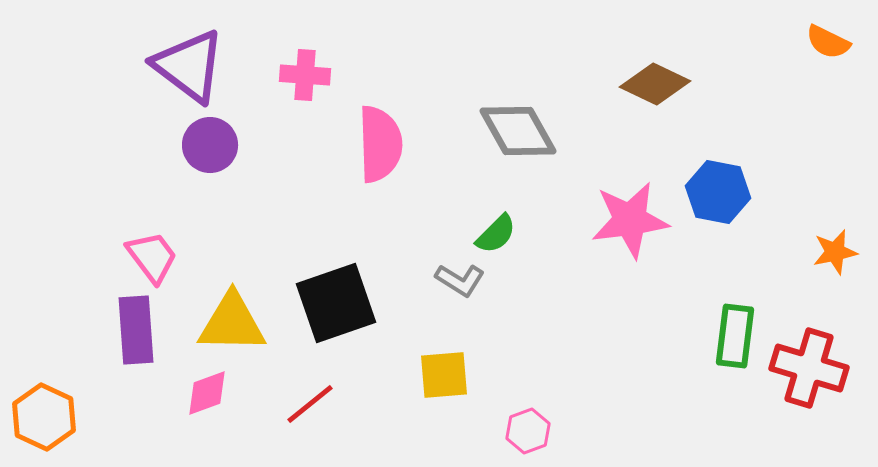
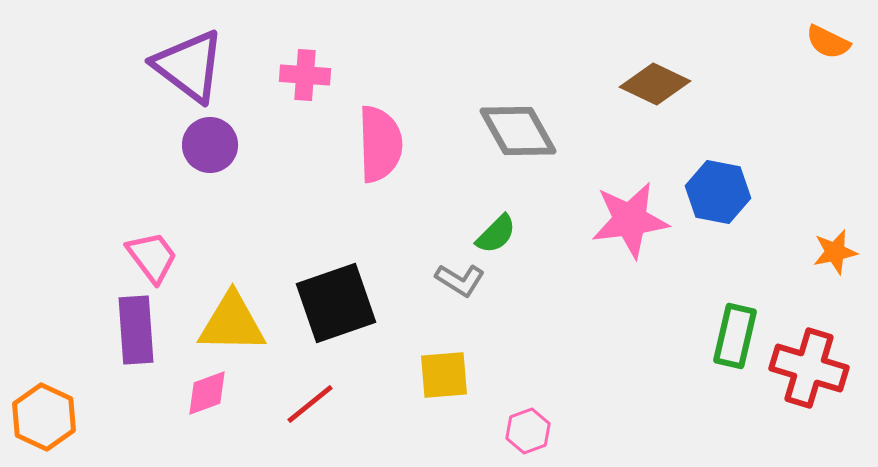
green rectangle: rotated 6 degrees clockwise
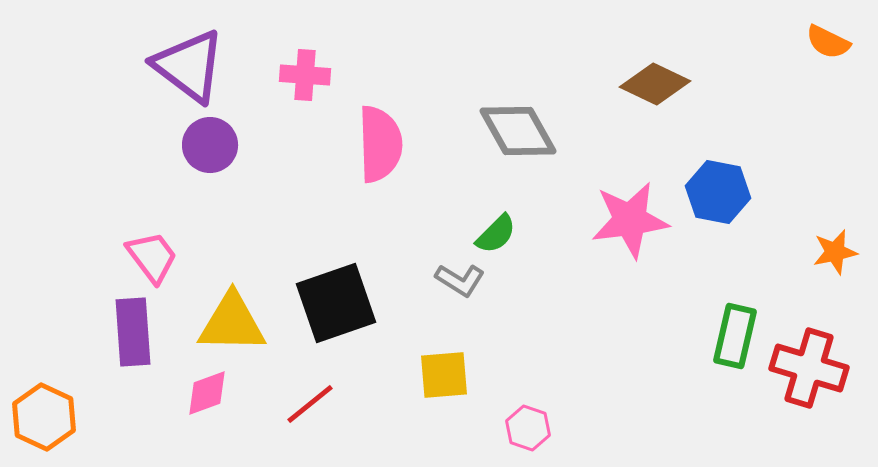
purple rectangle: moved 3 px left, 2 px down
pink hexagon: moved 3 px up; rotated 21 degrees counterclockwise
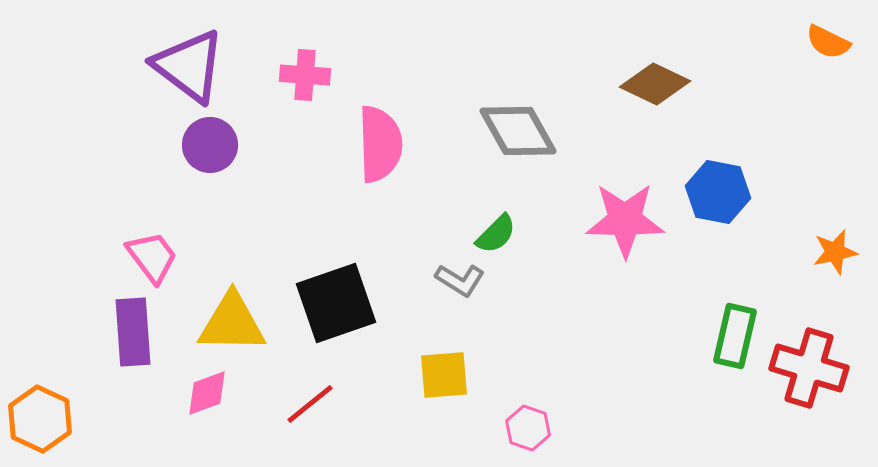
pink star: moved 5 px left; rotated 8 degrees clockwise
orange hexagon: moved 4 px left, 2 px down
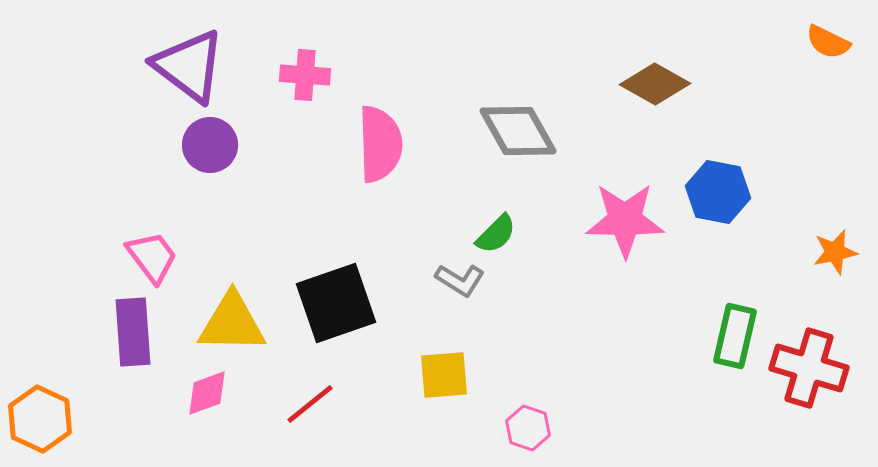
brown diamond: rotated 4 degrees clockwise
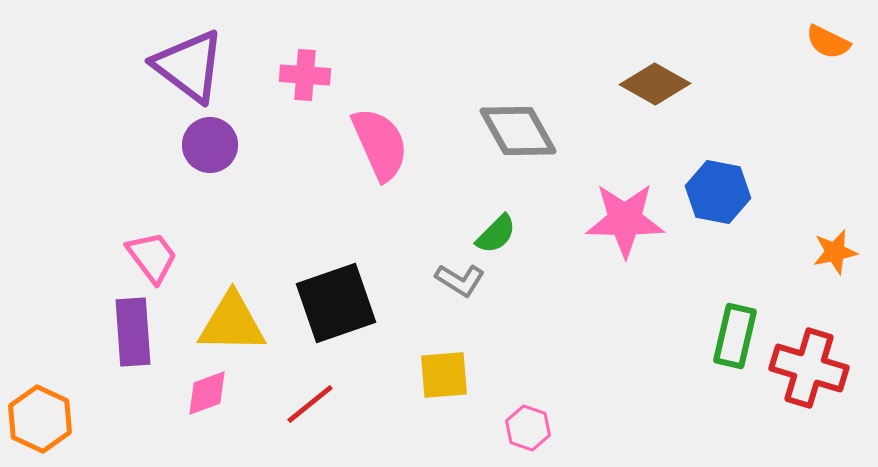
pink semicircle: rotated 22 degrees counterclockwise
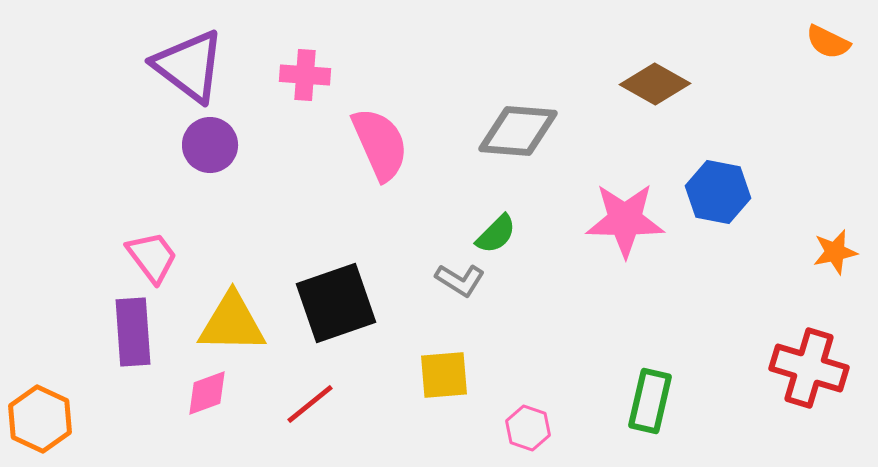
gray diamond: rotated 56 degrees counterclockwise
green rectangle: moved 85 px left, 65 px down
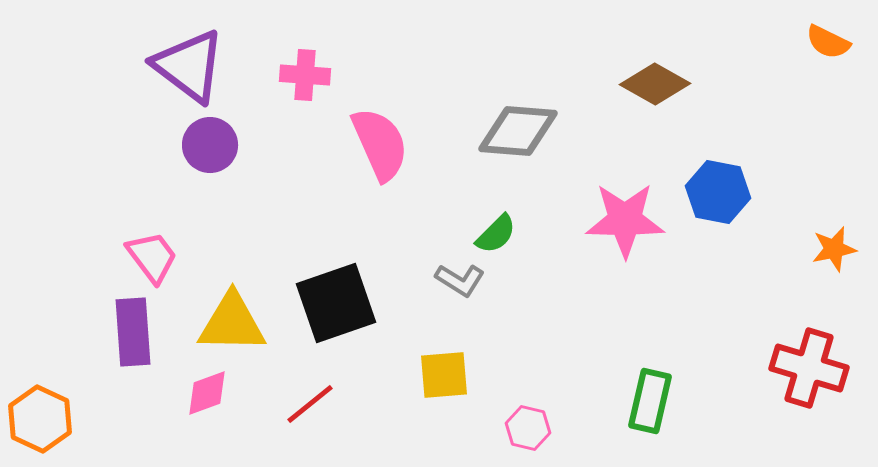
orange star: moved 1 px left, 3 px up
pink hexagon: rotated 6 degrees counterclockwise
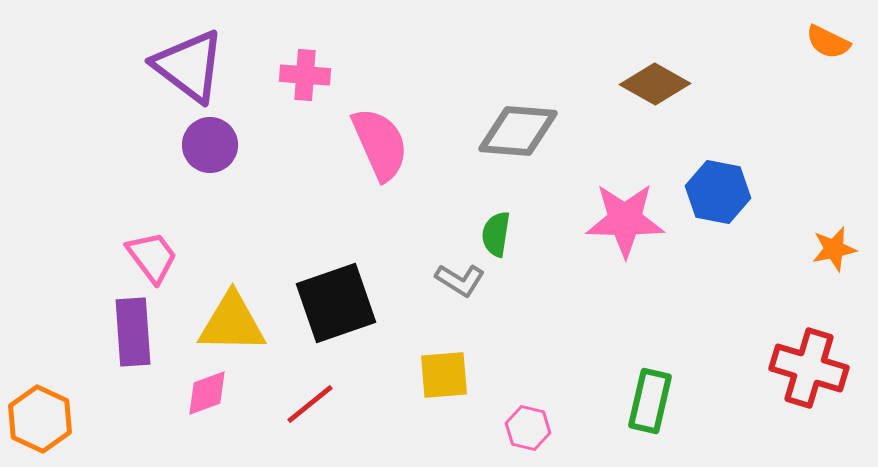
green semicircle: rotated 144 degrees clockwise
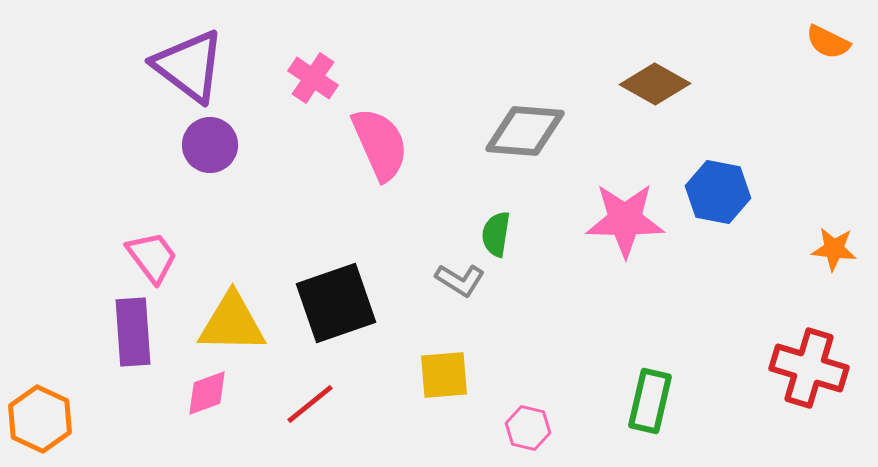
pink cross: moved 8 px right, 3 px down; rotated 30 degrees clockwise
gray diamond: moved 7 px right
orange star: rotated 18 degrees clockwise
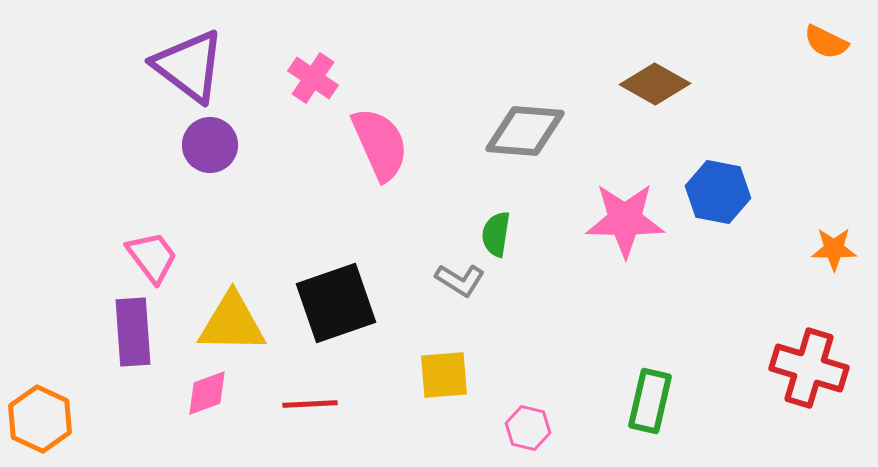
orange semicircle: moved 2 px left
orange star: rotated 6 degrees counterclockwise
red line: rotated 36 degrees clockwise
